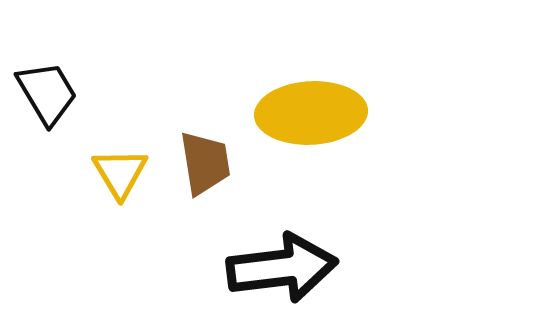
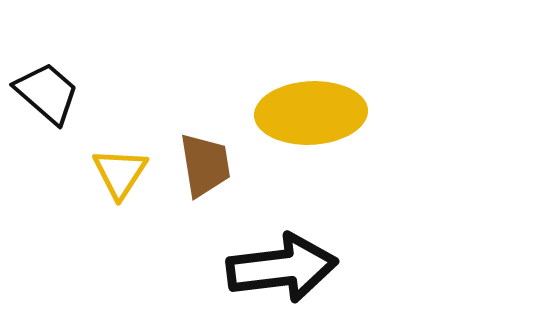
black trapezoid: rotated 18 degrees counterclockwise
brown trapezoid: moved 2 px down
yellow triangle: rotated 4 degrees clockwise
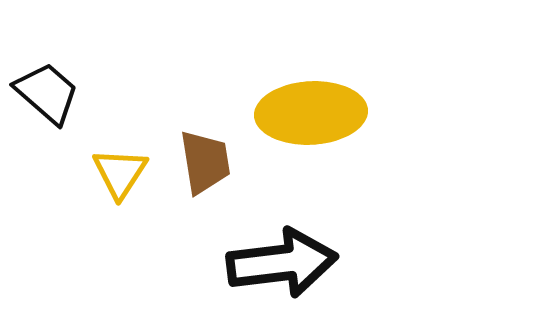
brown trapezoid: moved 3 px up
black arrow: moved 5 px up
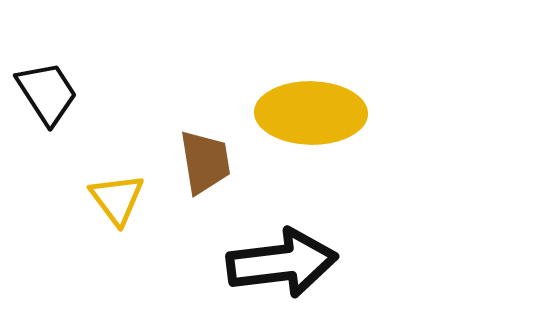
black trapezoid: rotated 16 degrees clockwise
yellow ellipse: rotated 4 degrees clockwise
yellow triangle: moved 3 px left, 26 px down; rotated 10 degrees counterclockwise
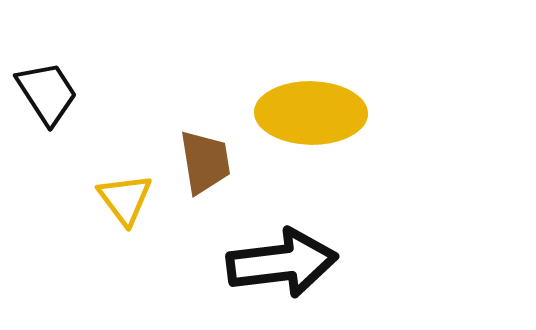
yellow triangle: moved 8 px right
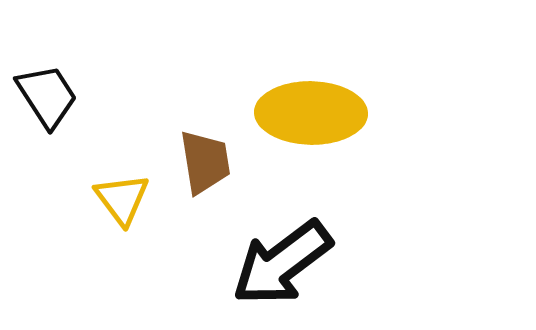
black trapezoid: moved 3 px down
yellow triangle: moved 3 px left
black arrow: rotated 150 degrees clockwise
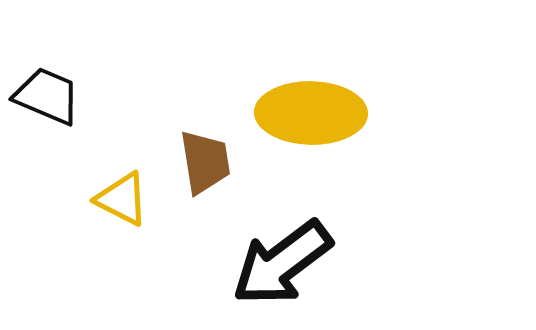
black trapezoid: rotated 34 degrees counterclockwise
yellow triangle: rotated 26 degrees counterclockwise
